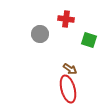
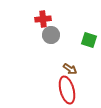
red cross: moved 23 px left; rotated 14 degrees counterclockwise
gray circle: moved 11 px right, 1 px down
red ellipse: moved 1 px left, 1 px down
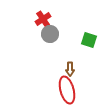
red cross: rotated 28 degrees counterclockwise
gray circle: moved 1 px left, 1 px up
brown arrow: rotated 56 degrees clockwise
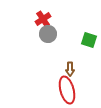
gray circle: moved 2 px left
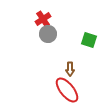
red ellipse: rotated 24 degrees counterclockwise
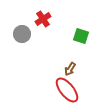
gray circle: moved 26 px left
green square: moved 8 px left, 4 px up
brown arrow: rotated 32 degrees clockwise
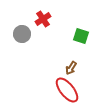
brown arrow: moved 1 px right, 1 px up
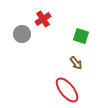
brown arrow: moved 5 px right, 5 px up; rotated 72 degrees counterclockwise
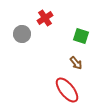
red cross: moved 2 px right, 1 px up
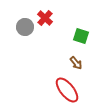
red cross: rotated 14 degrees counterclockwise
gray circle: moved 3 px right, 7 px up
